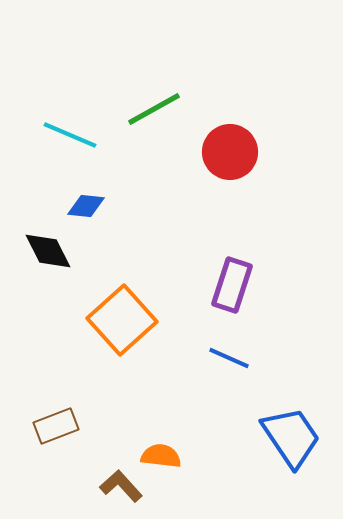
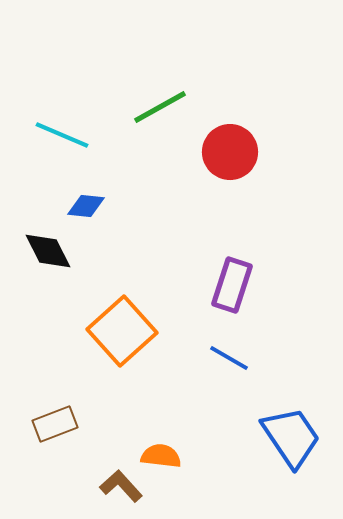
green line: moved 6 px right, 2 px up
cyan line: moved 8 px left
orange square: moved 11 px down
blue line: rotated 6 degrees clockwise
brown rectangle: moved 1 px left, 2 px up
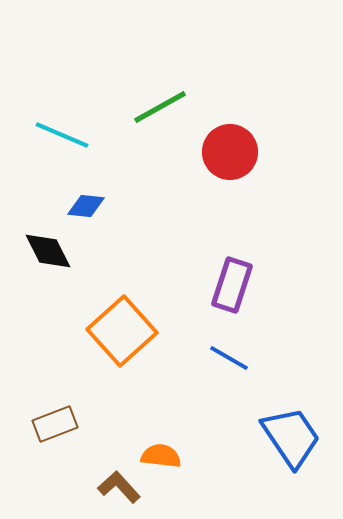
brown L-shape: moved 2 px left, 1 px down
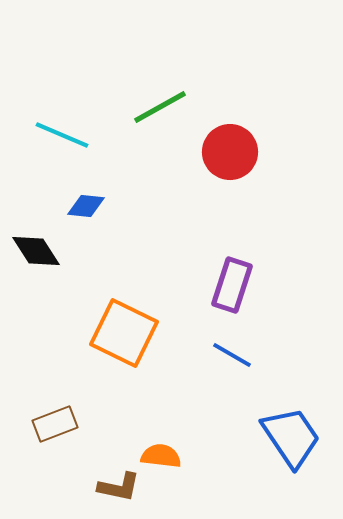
black diamond: moved 12 px left; rotated 6 degrees counterclockwise
orange square: moved 2 px right, 2 px down; rotated 22 degrees counterclockwise
blue line: moved 3 px right, 3 px up
brown L-shape: rotated 144 degrees clockwise
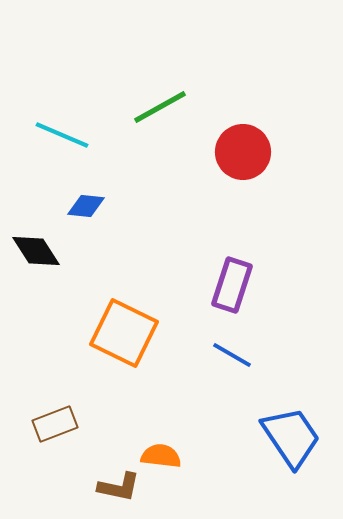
red circle: moved 13 px right
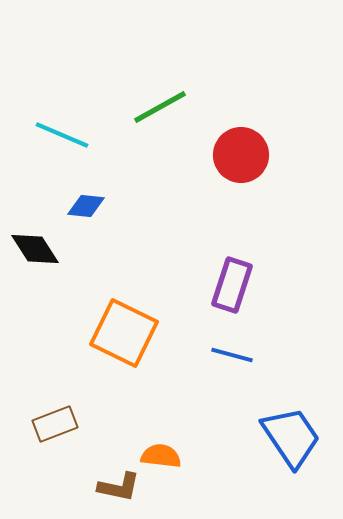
red circle: moved 2 px left, 3 px down
black diamond: moved 1 px left, 2 px up
blue line: rotated 15 degrees counterclockwise
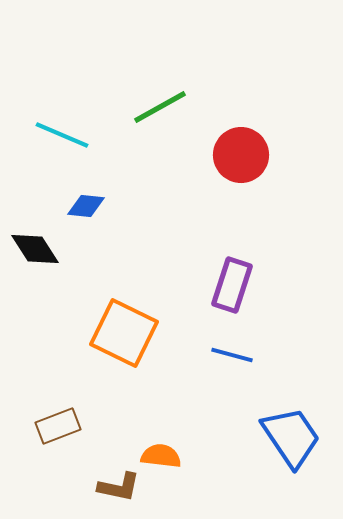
brown rectangle: moved 3 px right, 2 px down
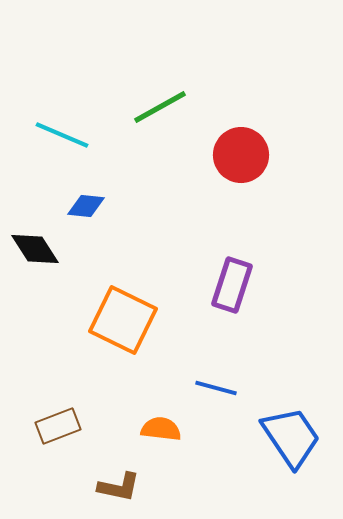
orange square: moved 1 px left, 13 px up
blue line: moved 16 px left, 33 px down
orange semicircle: moved 27 px up
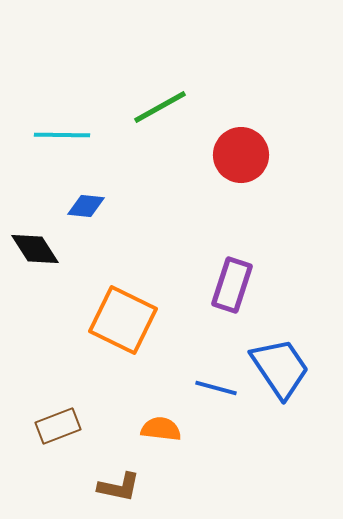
cyan line: rotated 22 degrees counterclockwise
blue trapezoid: moved 11 px left, 69 px up
